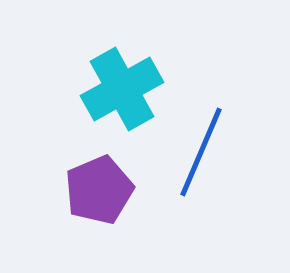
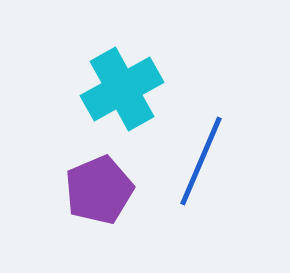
blue line: moved 9 px down
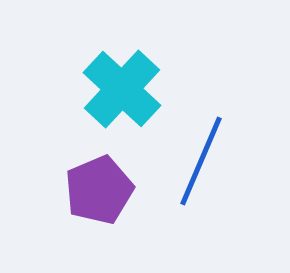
cyan cross: rotated 18 degrees counterclockwise
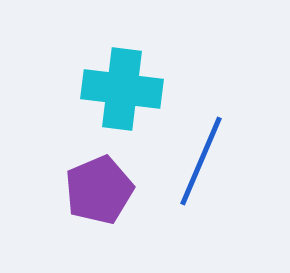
cyan cross: rotated 36 degrees counterclockwise
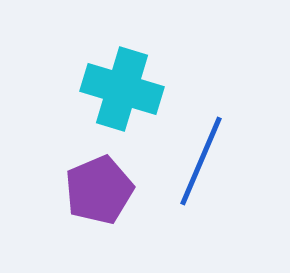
cyan cross: rotated 10 degrees clockwise
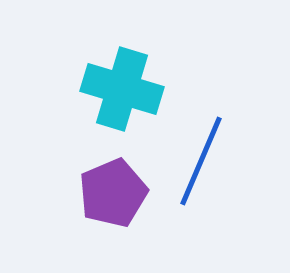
purple pentagon: moved 14 px right, 3 px down
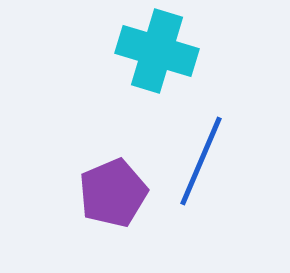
cyan cross: moved 35 px right, 38 px up
